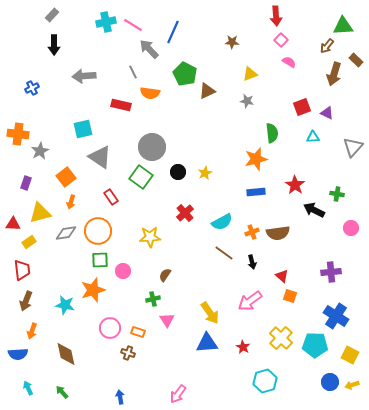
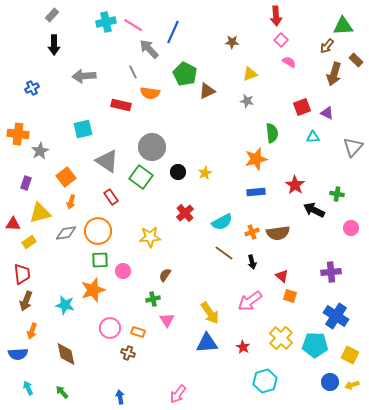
gray triangle at (100, 157): moved 7 px right, 4 px down
red trapezoid at (22, 270): moved 4 px down
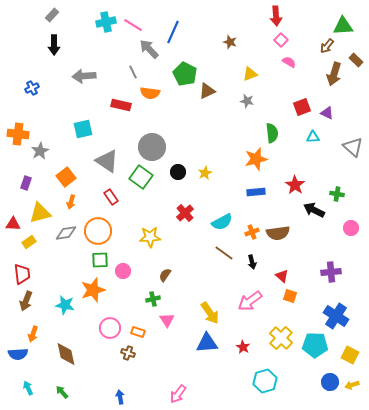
brown star at (232, 42): moved 2 px left; rotated 16 degrees clockwise
gray triangle at (353, 147): rotated 30 degrees counterclockwise
orange arrow at (32, 331): moved 1 px right, 3 px down
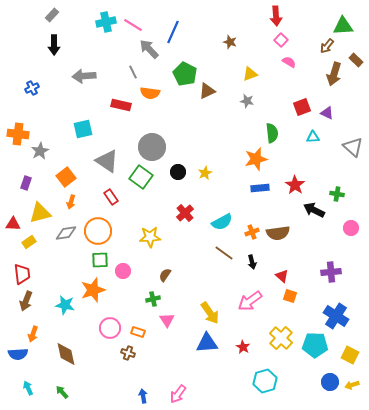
blue rectangle at (256, 192): moved 4 px right, 4 px up
blue arrow at (120, 397): moved 23 px right, 1 px up
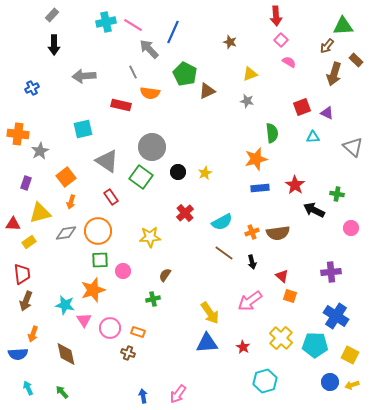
pink triangle at (167, 320): moved 83 px left
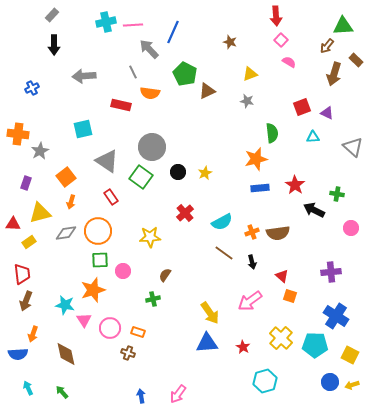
pink line at (133, 25): rotated 36 degrees counterclockwise
blue arrow at (143, 396): moved 2 px left
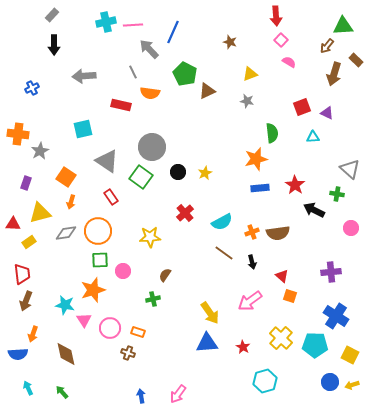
gray triangle at (353, 147): moved 3 px left, 22 px down
orange square at (66, 177): rotated 18 degrees counterclockwise
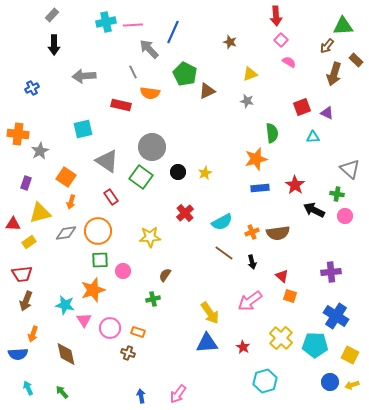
pink circle at (351, 228): moved 6 px left, 12 px up
red trapezoid at (22, 274): rotated 90 degrees clockwise
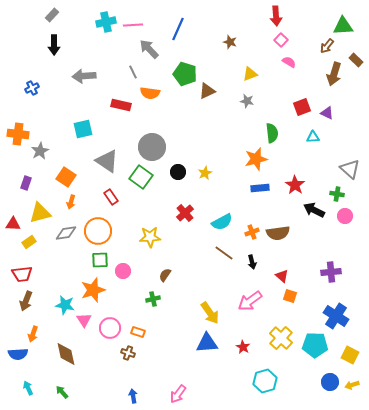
blue line at (173, 32): moved 5 px right, 3 px up
green pentagon at (185, 74): rotated 10 degrees counterclockwise
blue arrow at (141, 396): moved 8 px left
